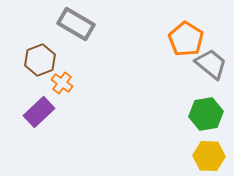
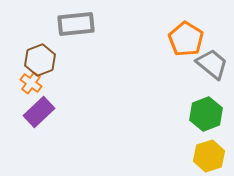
gray rectangle: rotated 36 degrees counterclockwise
gray trapezoid: moved 1 px right
orange cross: moved 31 px left
green hexagon: rotated 12 degrees counterclockwise
yellow hexagon: rotated 20 degrees counterclockwise
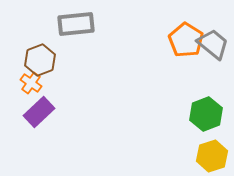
orange pentagon: moved 1 px down
gray trapezoid: moved 1 px right, 20 px up
yellow hexagon: moved 3 px right
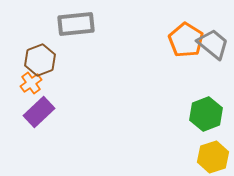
orange cross: rotated 20 degrees clockwise
yellow hexagon: moved 1 px right, 1 px down
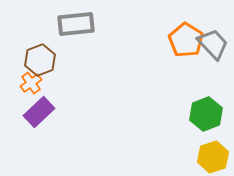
gray trapezoid: rotated 8 degrees clockwise
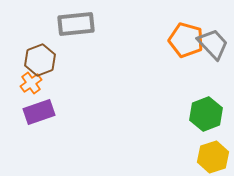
orange pentagon: rotated 16 degrees counterclockwise
purple rectangle: rotated 24 degrees clockwise
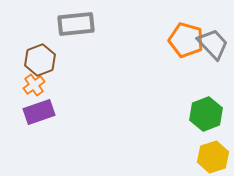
orange cross: moved 3 px right, 2 px down
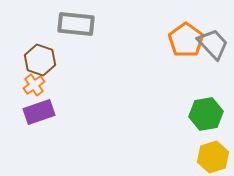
gray rectangle: rotated 12 degrees clockwise
orange pentagon: rotated 20 degrees clockwise
brown hexagon: rotated 20 degrees counterclockwise
green hexagon: rotated 12 degrees clockwise
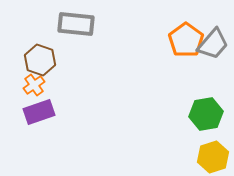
gray trapezoid: rotated 84 degrees clockwise
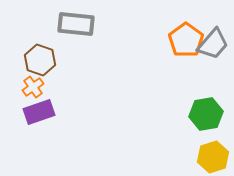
orange cross: moved 1 px left, 2 px down
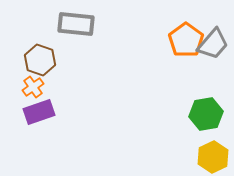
yellow hexagon: rotated 8 degrees counterclockwise
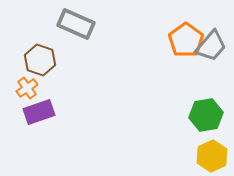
gray rectangle: rotated 18 degrees clockwise
gray trapezoid: moved 2 px left, 2 px down
orange cross: moved 6 px left, 1 px down
green hexagon: moved 1 px down
yellow hexagon: moved 1 px left, 1 px up
